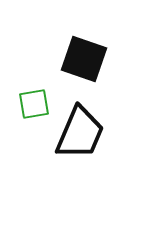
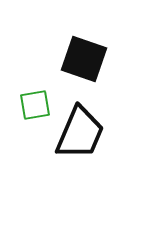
green square: moved 1 px right, 1 px down
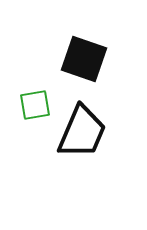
black trapezoid: moved 2 px right, 1 px up
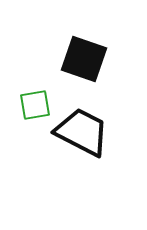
black trapezoid: rotated 86 degrees counterclockwise
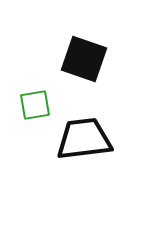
black trapezoid: moved 2 px right, 7 px down; rotated 34 degrees counterclockwise
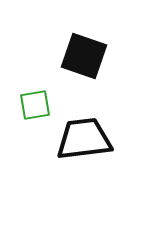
black square: moved 3 px up
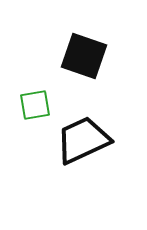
black trapezoid: moved 1 px left, 1 px down; rotated 18 degrees counterclockwise
